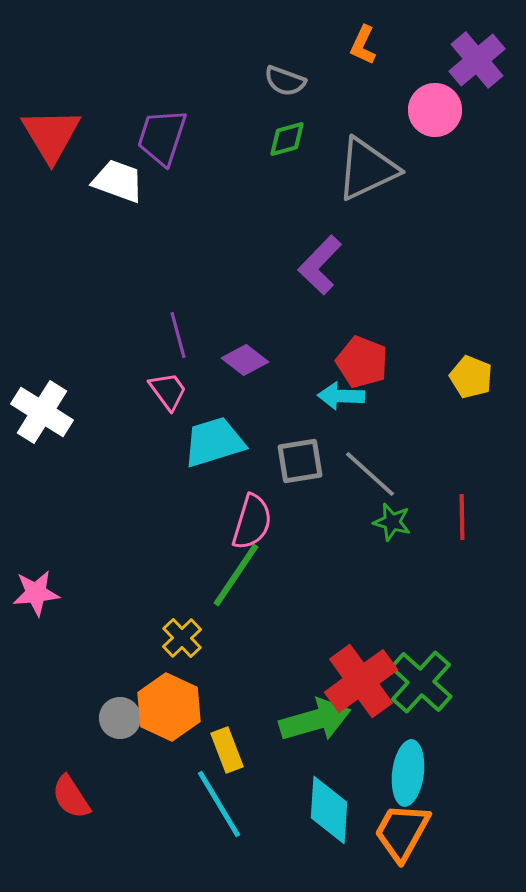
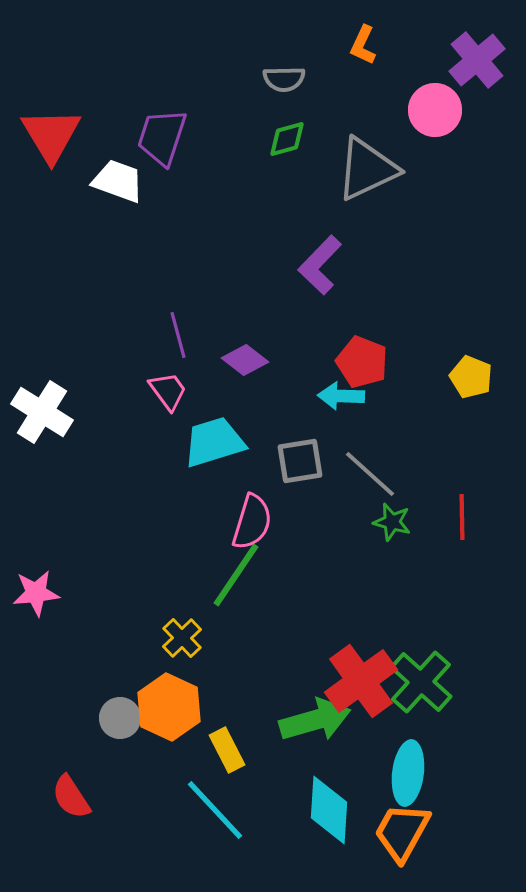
gray semicircle: moved 1 px left, 2 px up; rotated 21 degrees counterclockwise
yellow rectangle: rotated 6 degrees counterclockwise
cyan line: moved 4 px left, 6 px down; rotated 12 degrees counterclockwise
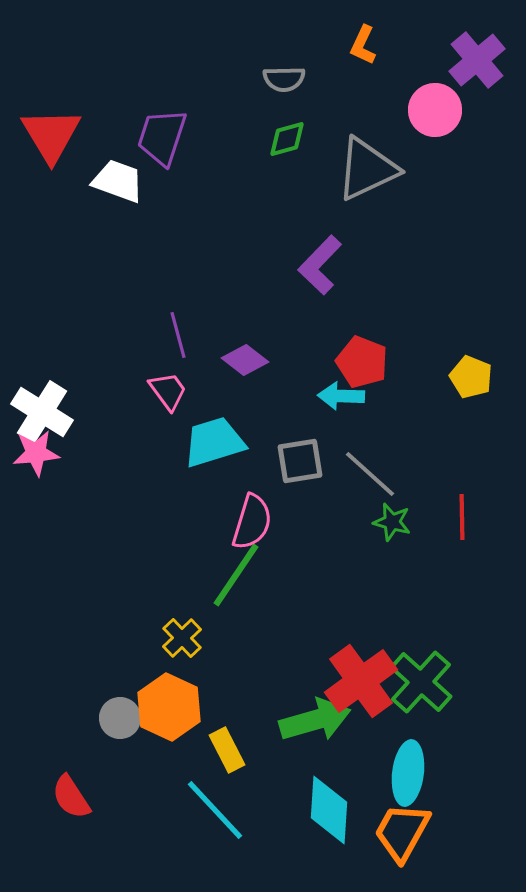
pink star: moved 140 px up
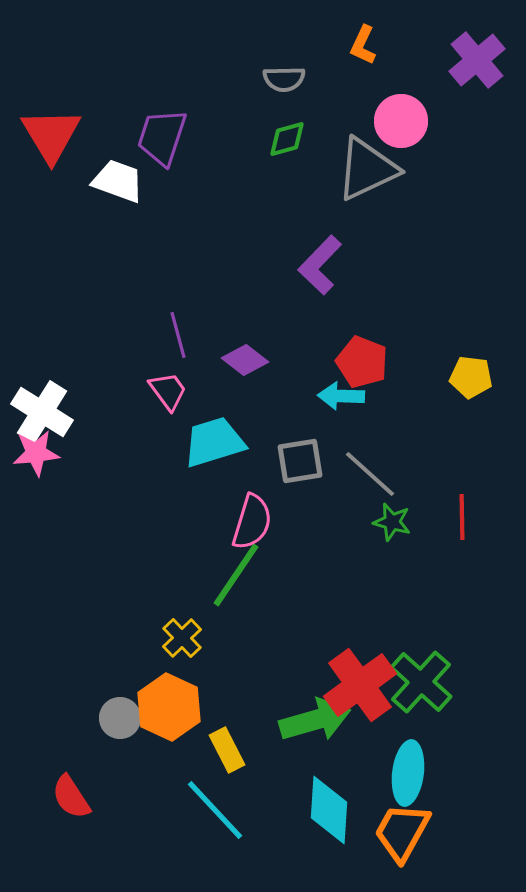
pink circle: moved 34 px left, 11 px down
yellow pentagon: rotated 15 degrees counterclockwise
red cross: moved 1 px left, 4 px down
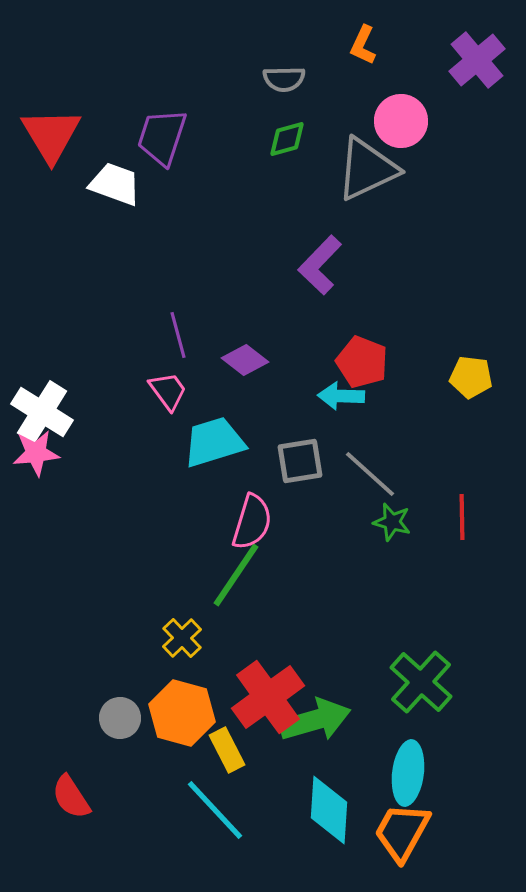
white trapezoid: moved 3 px left, 3 px down
red cross: moved 92 px left, 12 px down
orange hexagon: moved 13 px right, 6 px down; rotated 10 degrees counterclockwise
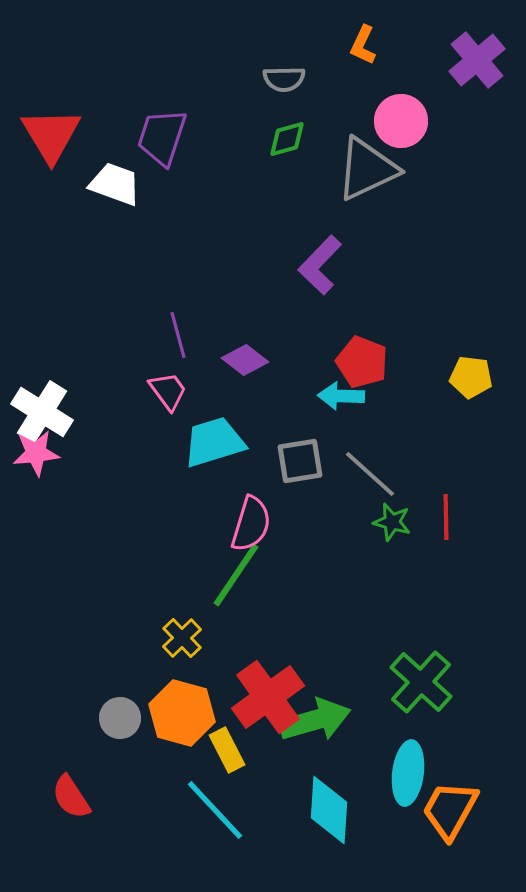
red line: moved 16 px left
pink semicircle: moved 1 px left, 2 px down
orange trapezoid: moved 48 px right, 22 px up
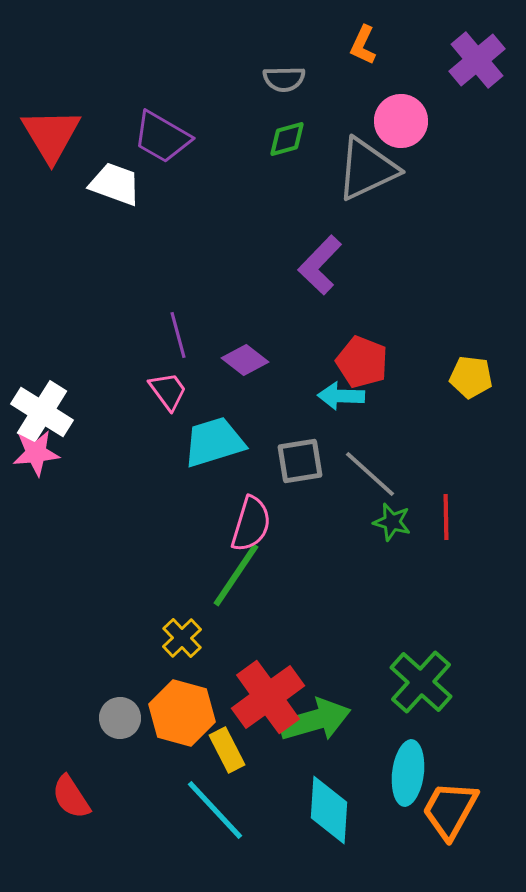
purple trapezoid: rotated 78 degrees counterclockwise
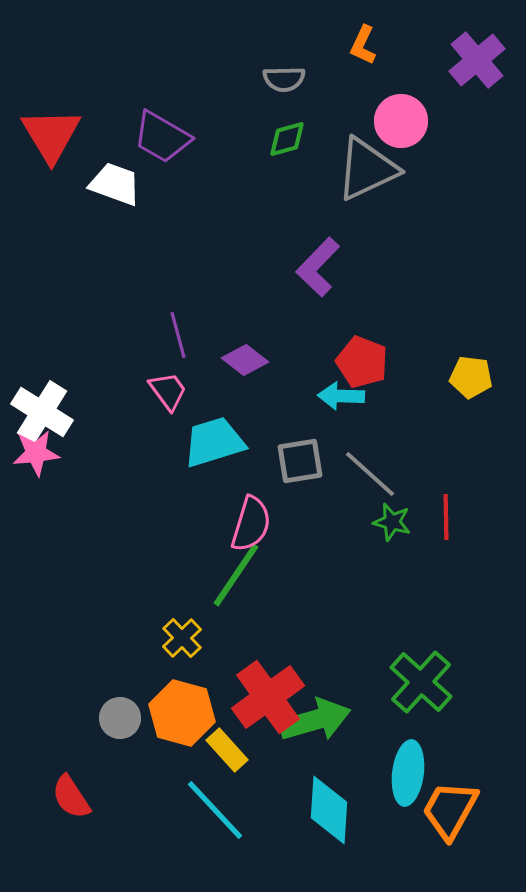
purple L-shape: moved 2 px left, 2 px down
yellow rectangle: rotated 15 degrees counterclockwise
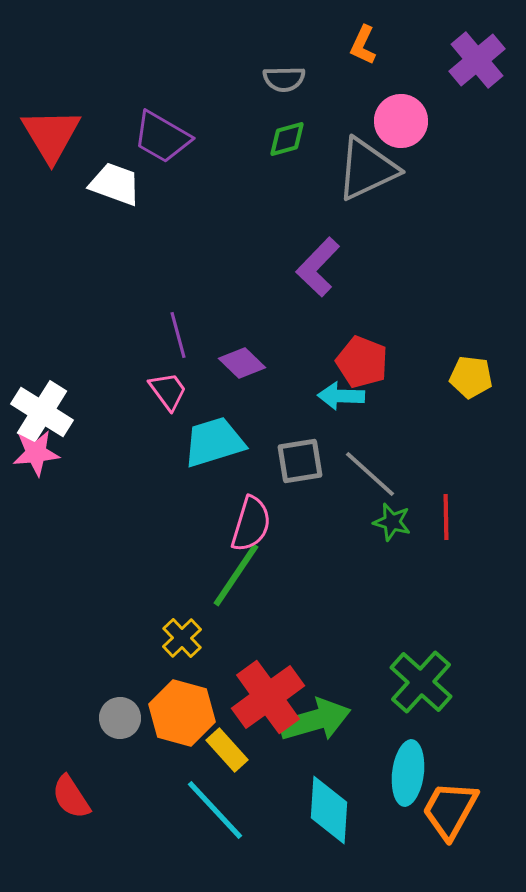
purple diamond: moved 3 px left, 3 px down; rotated 6 degrees clockwise
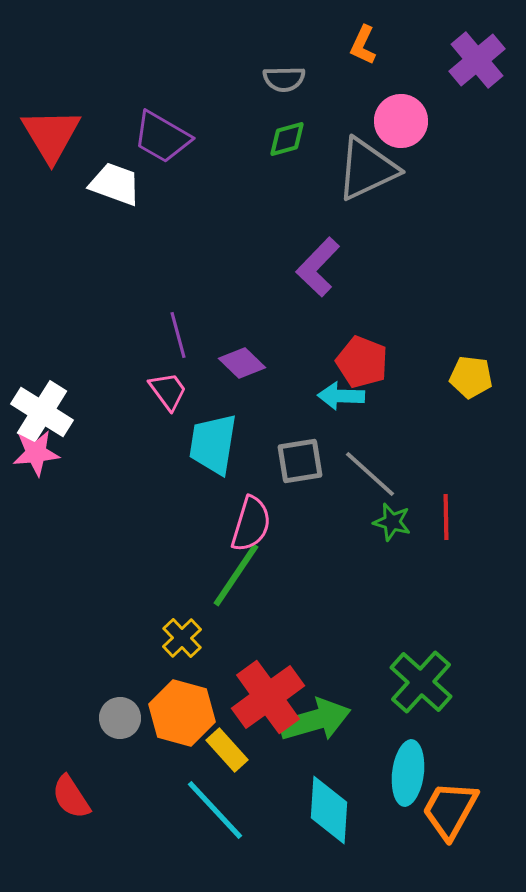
cyan trapezoid: moved 1 px left, 2 px down; rotated 64 degrees counterclockwise
